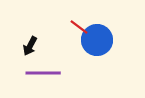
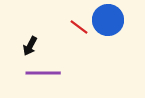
blue circle: moved 11 px right, 20 px up
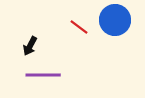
blue circle: moved 7 px right
purple line: moved 2 px down
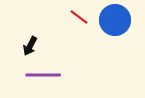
red line: moved 10 px up
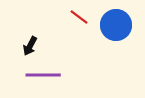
blue circle: moved 1 px right, 5 px down
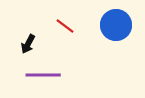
red line: moved 14 px left, 9 px down
black arrow: moved 2 px left, 2 px up
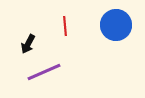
red line: rotated 48 degrees clockwise
purple line: moved 1 px right, 3 px up; rotated 24 degrees counterclockwise
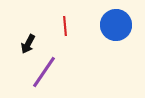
purple line: rotated 32 degrees counterclockwise
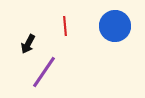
blue circle: moved 1 px left, 1 px down
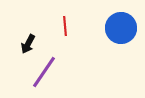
blue circle: moved 6 px right, 2 px down
